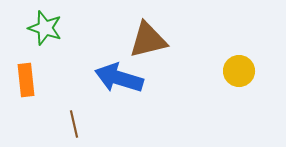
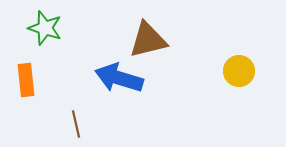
brown line: moved 2 px right
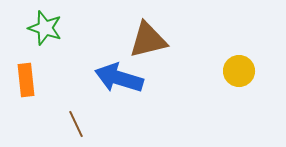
brown line: rotated 12 degrees counterclockwise
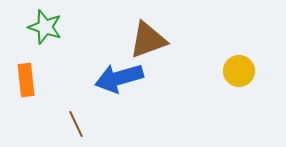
green star: moved 1 px up
brown triangle: rotated 6 degrees counterclockwise
blue arrow: rotated 33 degrees counterclockwise
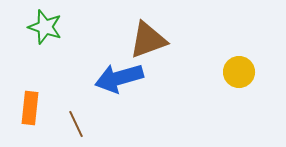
yellow circle: moved 1 px down
orange rectangle: moved 4 px right, 28 px down; rotated 12 degrees clockwise
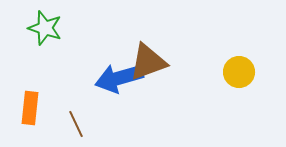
green star: moved 1 px down
brown triangle: moved 22 px down
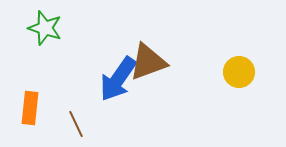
blue arrow: moved 1 px left, 1 px down; rotated 39 degrees counterclockwise
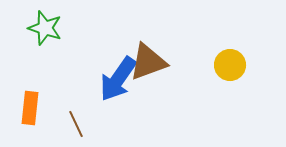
yellow circle: moved 9 px left, 7 px up
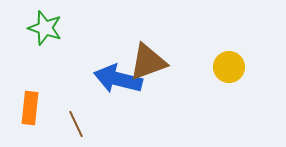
yellow circle: moved 1 px left, 2 px down
blue arrow: rotated 69 degrees clockwise
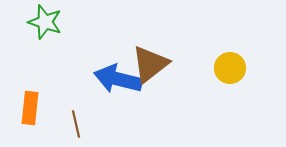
green star: moved 6 px up
brown triangle: moved 2 px right, 2 px down; rotated 18 degrees counterclockwise
yellow circle: moved 1 px right, 1 px down
brown line: rotated 12 degrees clockwise
